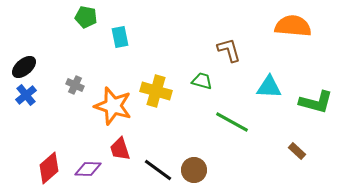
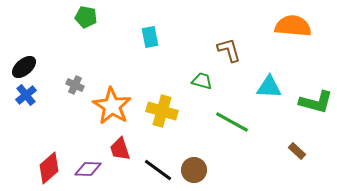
cyan rectangle: moved 30 px right
yellow cross: moved 6 px right, 20 px down
orange star: moved 1 px left; rotated 15 degrees clockwise
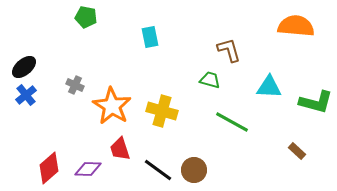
orange semicircle: moved 3 px right
green trapezoid: moved 8 px right, 1 px up
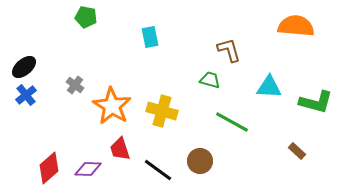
gray cross: rotated 12 degrees clockwise
brown circle: moved 6 px right, 9 px up
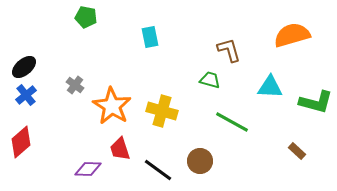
orange semicircle: moved 4 px left, 9 px down; rotated 21 degrees counterclockwise
cyan triangle: moved 1 px right
red diamond: moved 28 px left, 26 px up
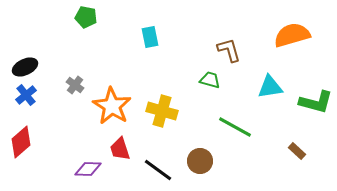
black ellipse: moved 1 px right; rotated 15 degrees clockwise
cyan triangle: rotated 12 degrees counterclockwise
green line: moved 3 px right, 5 px down
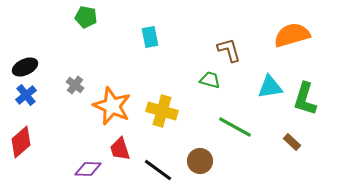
green L-shape: moved 11 px left, 3 px up; rotated 92 degrees clockwise
orange star: rotated 9 degrees counterclockwise
brown rectangle: moved 5 px left, 9 px up
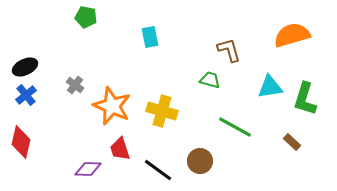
red diamond: rotated 36 degrees counterclockwise
